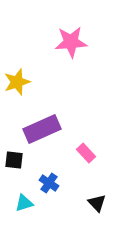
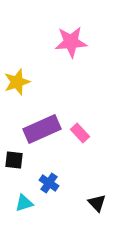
pink rectangle: moved 6 px left, 20 px up
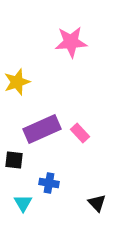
blue cross: rotated 24 degrees counterclockwise
cyan triangle: moved 1 px left; rotated 42 degrees counterclockwise
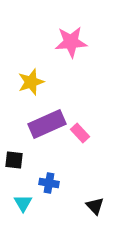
yellow star: moved 14 px right
purple rectangle: moved 5 px right, 5 px up
black triangle: moved 2 px left, 3 px down
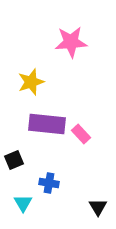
purple rectangle: rotated 30 degrees clockwise
pink rectangle: moved 1 px right, 1 px down
black square: rotated 30 degrees counterclockwise
black triangle: moved 3 px right, 1 px down; rotated 12 degrees clockwise
